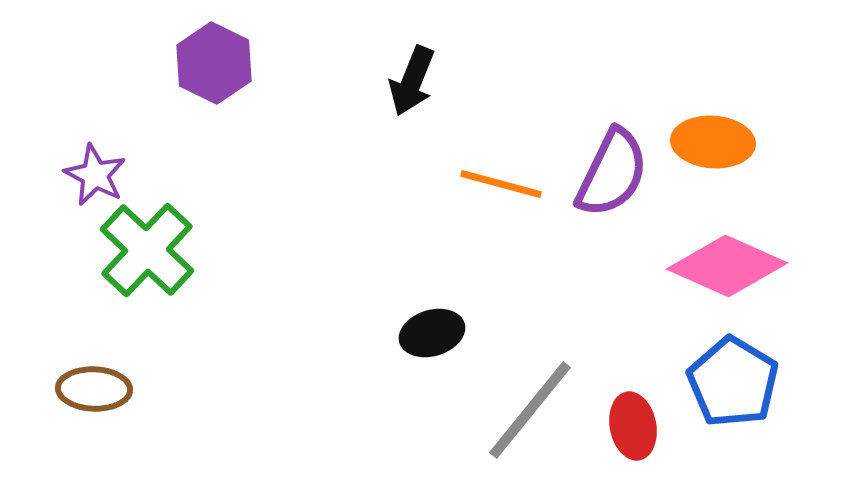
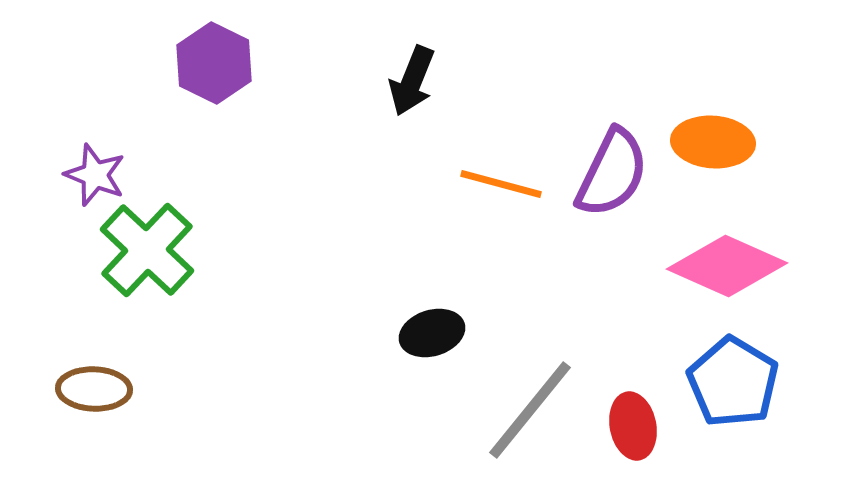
purple star: rotated 6 degrees counterclockwise
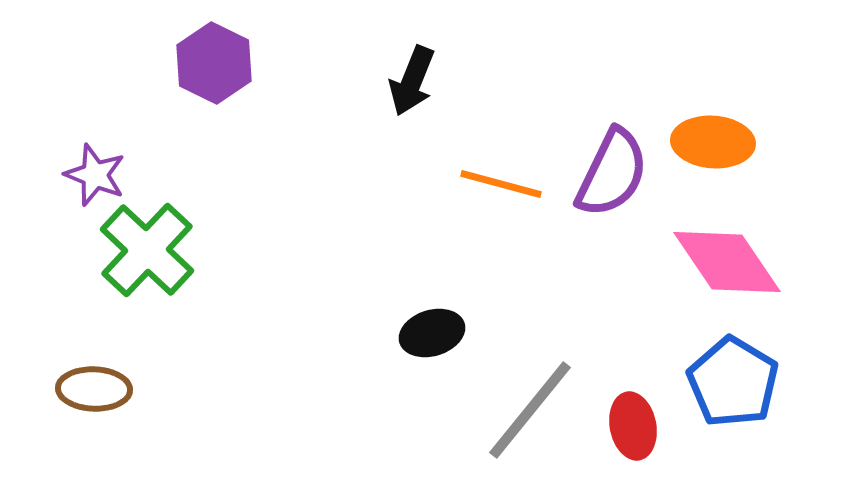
pink diamond: moved 4 px up; rotated 32 degrees clockwise
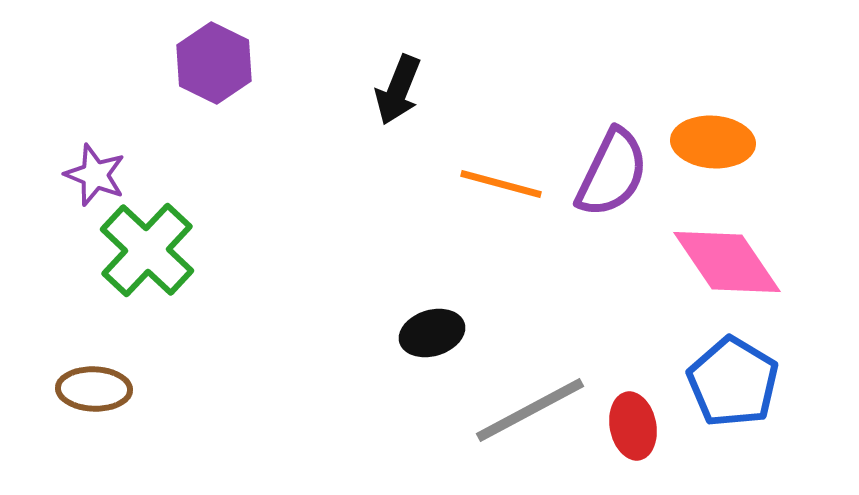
black arrow: moved 14 px left, 9 px down
gray line: rotated 23 degrees clockwise
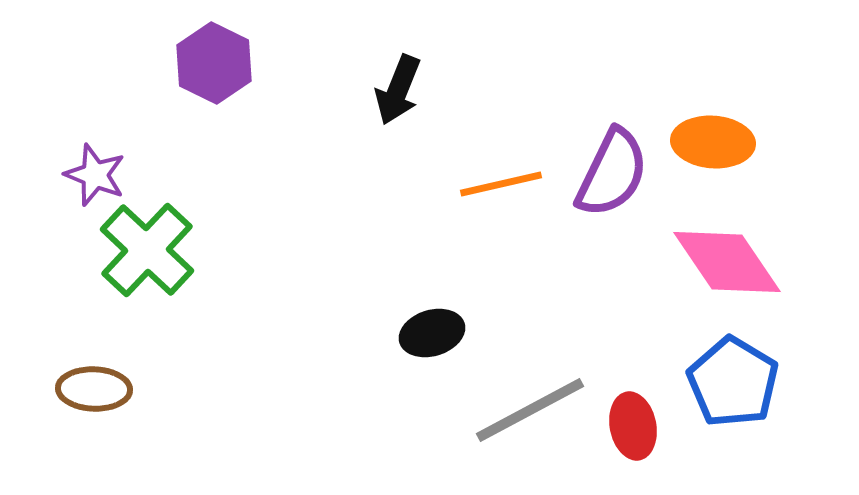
orange line: rotated 28 degrees counterclockwise
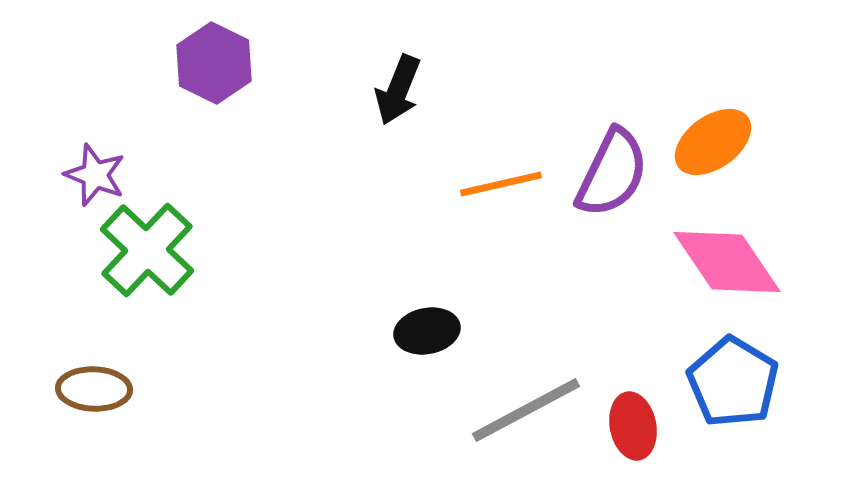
orange ellipse: rotated 40 degrees counterclockwise
black ellipse: moved 5 px left, 2 px up; rotated 6 degrees clockwise
gray line: moved 4 px left
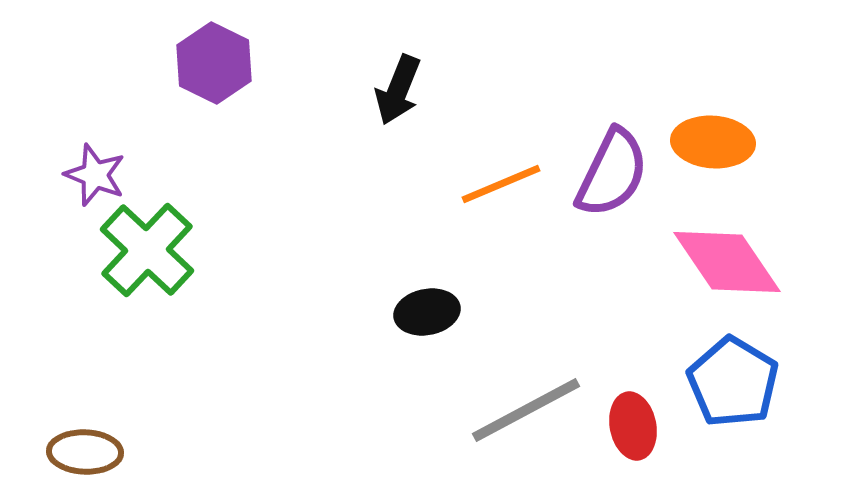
orange ellipse: rotated 40 degrees clockwise
orange line: rotated 10 degrees counterclockwise
black ellipse: moved 19 px up
brown ellipse: moved 9 px left, 63 px down
